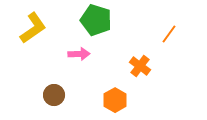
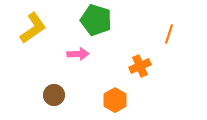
orange line: rotated 18 degrees counterclockwise
pink arrow: moved 1 px left
orange cross: rotated 30 degrees clockwise
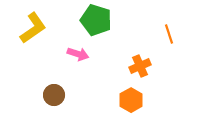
orange line: rotated 36 degrees counterclockwise
pink arrow: rotated 20 degrees clockwise
orange hexagon: moved 16 px right
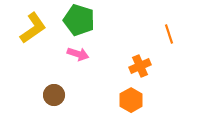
green pentagon: moved 17 px left
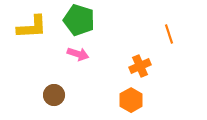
yellow L-shape: moved 1 px left, 1 px up; rotated 32 degrees clockwise
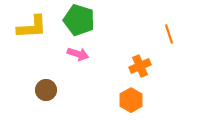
brown circle: moved 8 px left, 5 px up
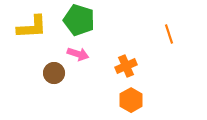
orange cross: moved 14 px left
brown circle: moved 8 px right, 17 px up
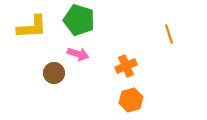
orange hexagon: rotated 15 degrees clockwise
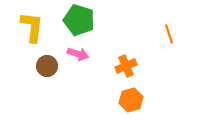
yellow L-shape: rotated 80 degrees counterclockwise
brown circle: moved 7 px left, 7 px up
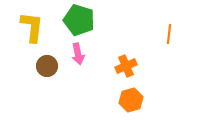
orange line: rotated 24 degrees clockwise
pink arrow: rotated 60 degrees clockwise
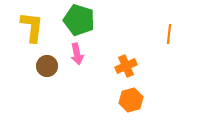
pink arrow: moved 1 px left
